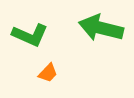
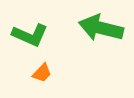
orange trapezoid: moved 6 px left
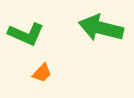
green L-shape: moved 4 px left, 1 px up
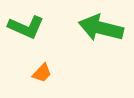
green L-shape: moved 7 px up
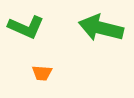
orange trapezoid: rotated 50 degrees clockwise
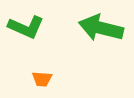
orange trapezoid: moved 6 px down
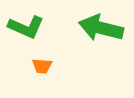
orange trapezoid: moved 13 px up
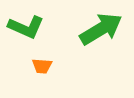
green arrow: moved 1 px down; rotated 135 degrees clockwise
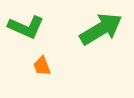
orange trapezoid: rotated 65 degrees clockwise
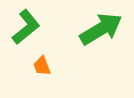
green L-shape: rotated 63 degrees counterclockwise
